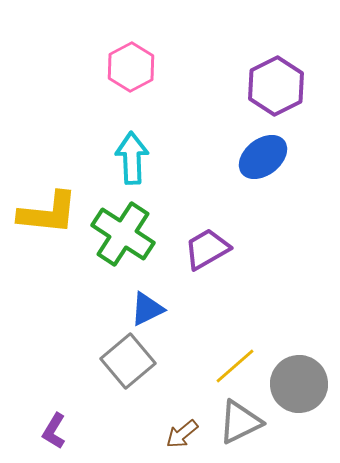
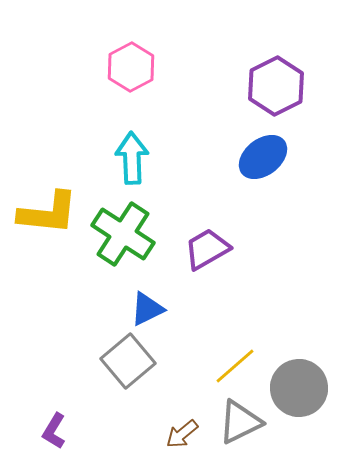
gray circle: moved 4 px down
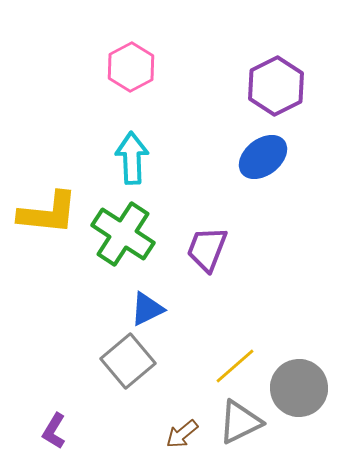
purple trapezoid: rotated 39 degrees counterclockwise
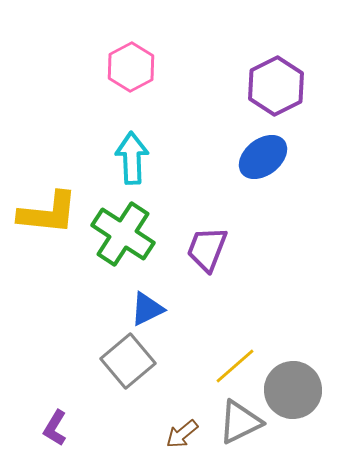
gray circle: moved 6 px left, 2 px down
purple L-shape: moved 1 px right, 3 px up
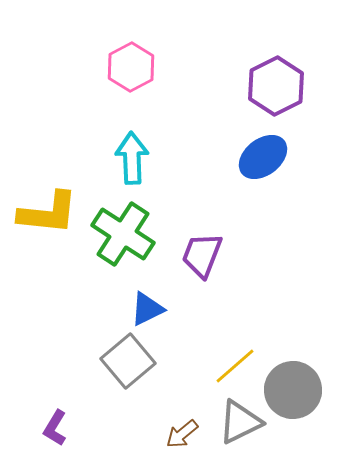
purple trapezoid: moved 5 px left, 6 px down
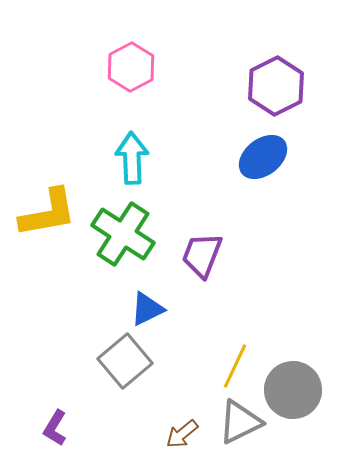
yellow L-shape: rotated 16 degrees counterclockwise
gray square: moved 3 px left
yellow line: rotated 24 degrees counterclockwise
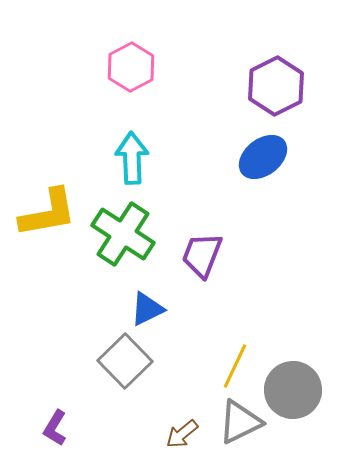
gray square: rotated 4 degrees counterclockwise
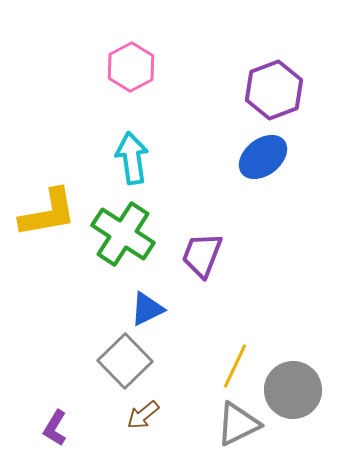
purple hexagon: moved 2 px left, 4 px down; rotated 6 degrees clockwise
cyan arrow: rotated 6 degrees counterclockwise
gray triangle: moved 2 px left, 2 px down
brown arrow: moved 39 px left, 19 px up
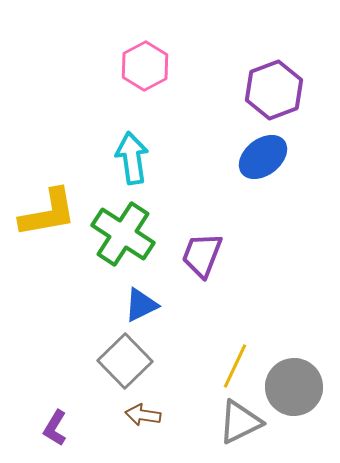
pink hexagon: moved 14 px right, 1 px up
blue triangle: moved 6 px left, 4 px up
gray circle: moved 1 px right, 3 px up
brown arrow: rotated 48 degrees clockwise
gray triangle: moved 2 px right, 2 px up
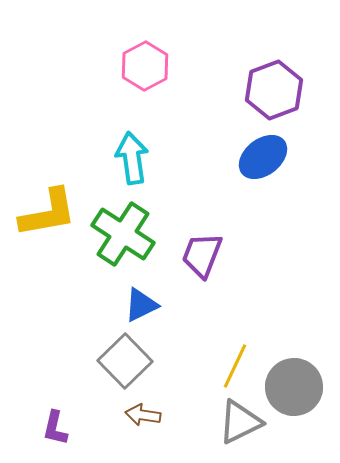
purple L-shape: rotated 18 degrees counterclockwise
